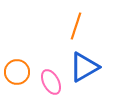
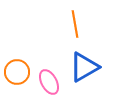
orange line: moved 1 px left, 2 px up; rotated 28 degrees counterclockwise
pink ellipse: moved 2 px left
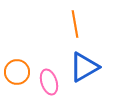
pink ellipse: rotated 10 degrees clockwise
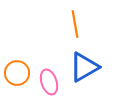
orange circle: moved 1 px down
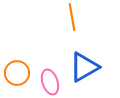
orange line: moved 3 px left, 7 px up
pink ellipse: moved 1 px right
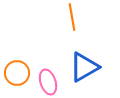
pink ellipse: moved 2 px left
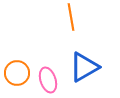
orange line: moved 1 px left
pink ellipse: moved 2 px up
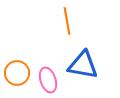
orange line: moved 4 px left, 4 px down
blue triangle: moved 1 px left, 2 px up; rotated 40 degrees clockwise
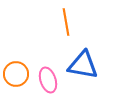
orange line: moved 1 px left, 1 px down
orange circle: moved 1 px left, 1 px down
